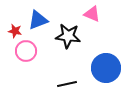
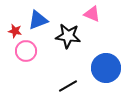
black line: moved 1 px right, 2 px down; rotated 18 degrees counterclockwise
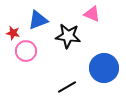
red star: moved 2 px left, 2 px down
blue circle: moved 2 px left
black line: moved 1 px left, 1 px down
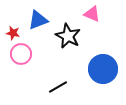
black star: rotated 20 degrees clockwise
pink circle: moved 5 px left, 3 px down
blue circle: moved 1 px left, 1 px down
black line: moved 9 px left
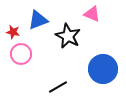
red star: moved 1 px up
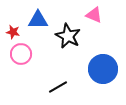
pink triangle: moved 2 px right, 1 px down
blue triangle: rotated 20 degrees clockwise
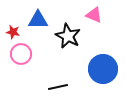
black line: rotated 18 degrees clockwise
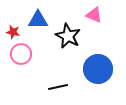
blue circle: moved 5 px left
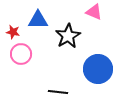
pink triangle: moved 3 px up
black star: rotated 15 degrees clockwise
black line: moved 5 px down; rotated 18 degrees clockwise
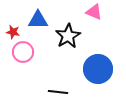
pink circle: moved 2 px right, 2 px up
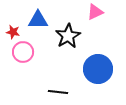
pink triangle: moved 1 px right; rotated 48 degrees counterclockwise
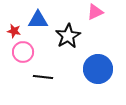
red star: moved 1 px right, 1 px up
black line: moved 15 px left, 15 px up
